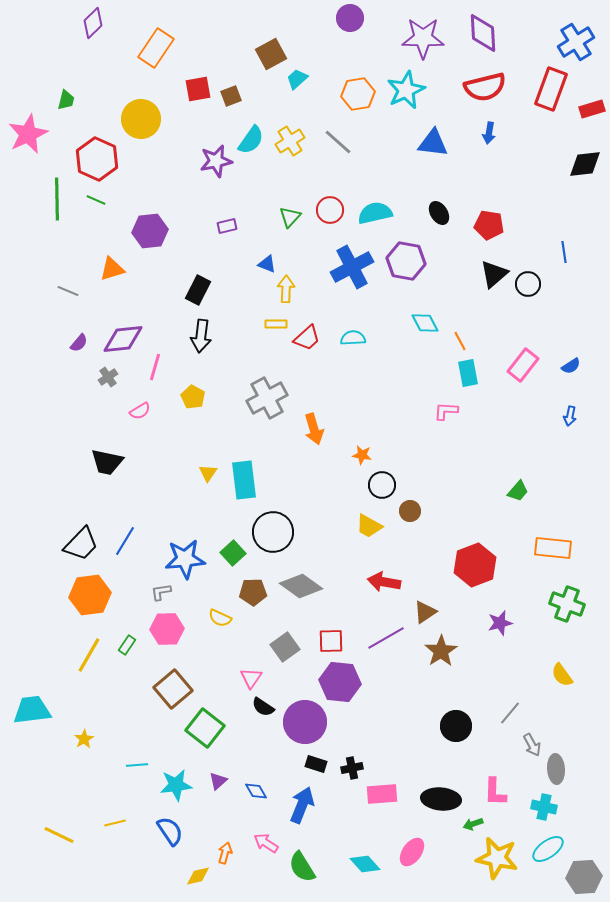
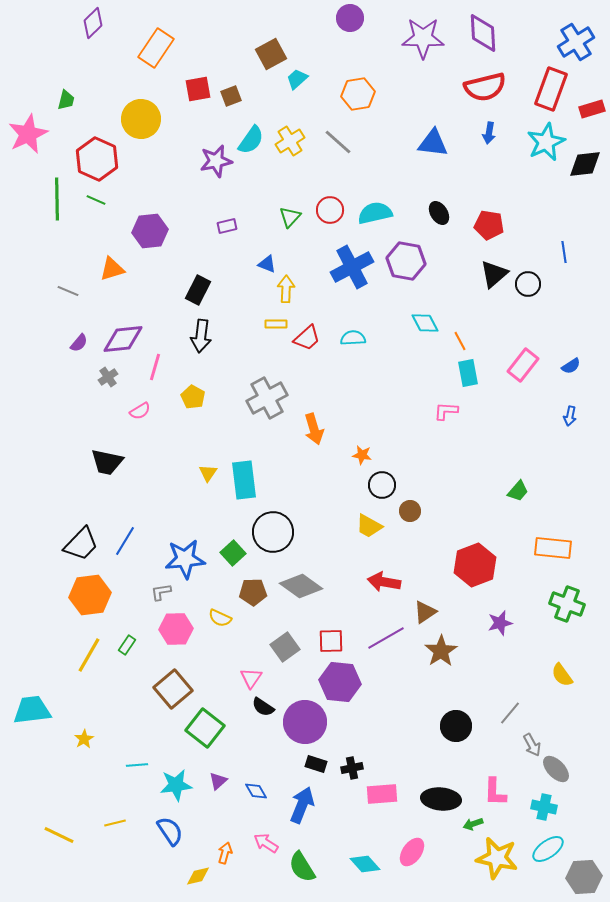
cyan star at (406, 90): moved 140 px right, 52 px down
pink hexagon at (167, 629): moved 9 px right
gray ellipse at (556, 769): rotated 40 degrees counterclockwise
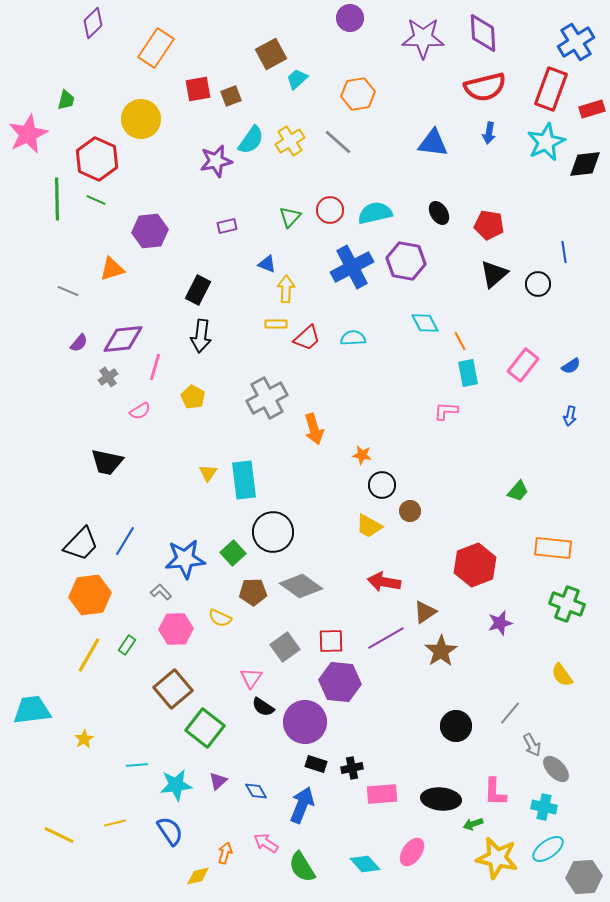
black circle at (528, 284): moved 10 px right
gray L-shape at (161, 592): rotated 55 degrees clockwise
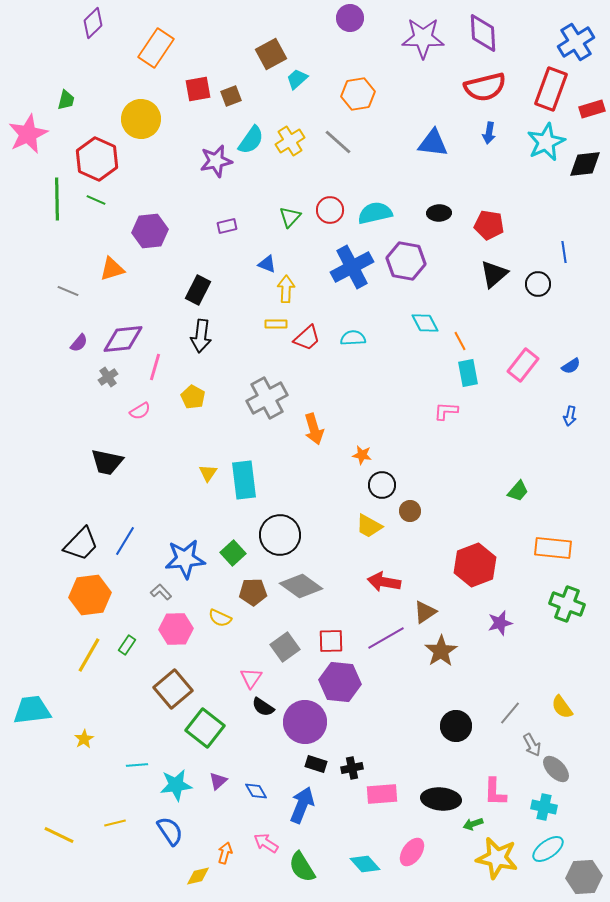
black ellipse at (439, 213): rotated 60 degrees counterclockwise
black circle at (273, 532): moved 7 px right, 3 px down
yellow semicircle at (562, 675): moved 32 px down
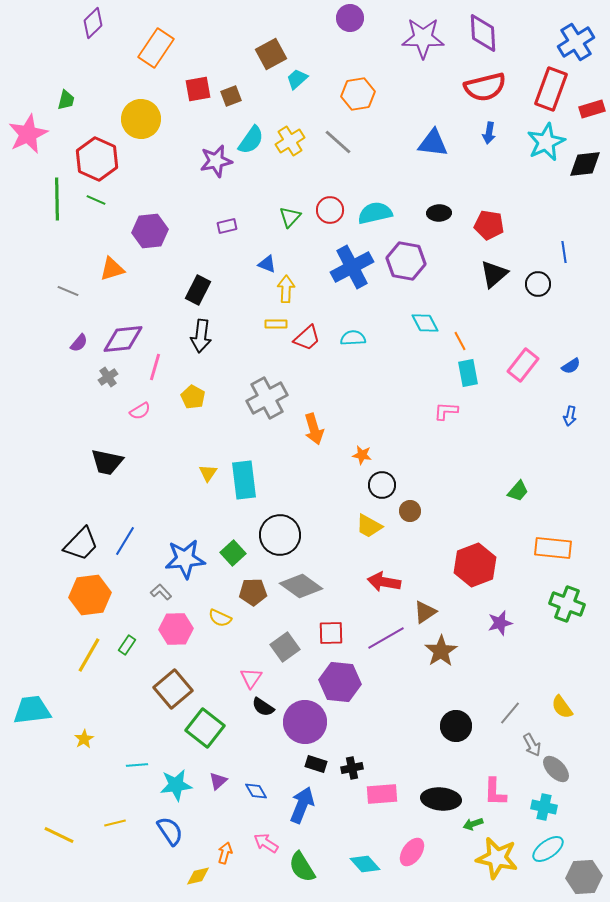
red square at (331, 641): moved 8 px up
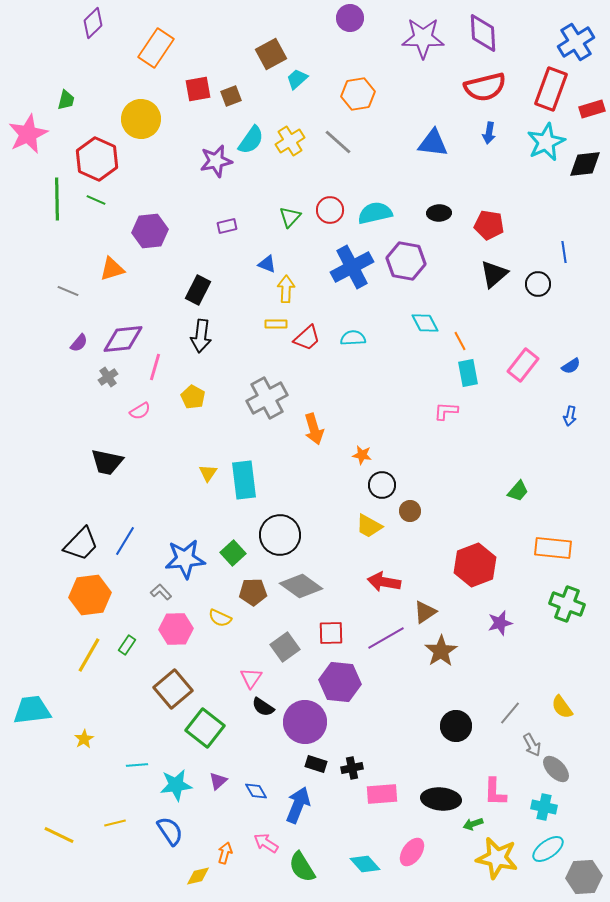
blue arrow at (302, 805): moved 4 px left
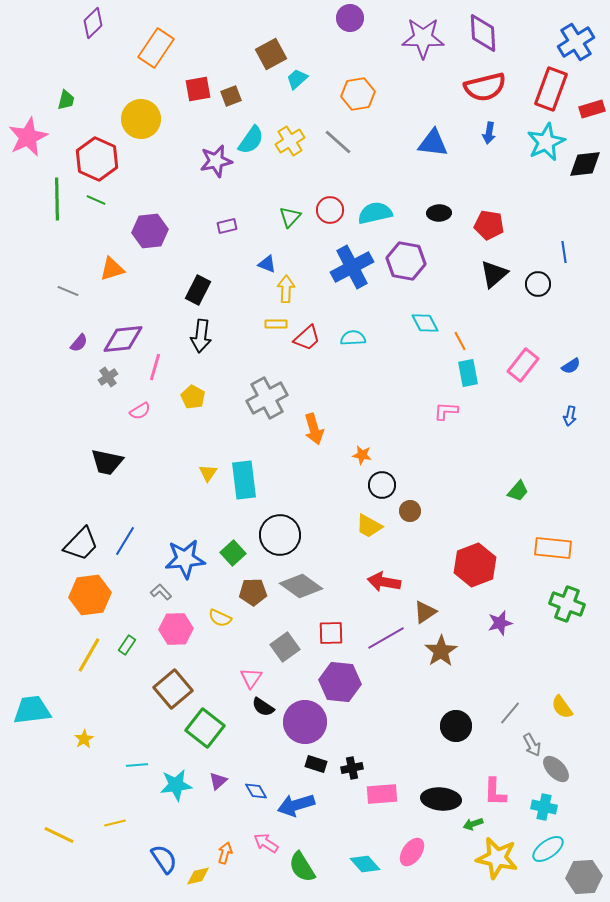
pink star at (28, 134): moved 3 px down
blue arrow at (298, 805): moved 2 px left; rotated 129 degrees counterclockwise
blue semicircle at (170, 831): moved 6 px left, 28 px down
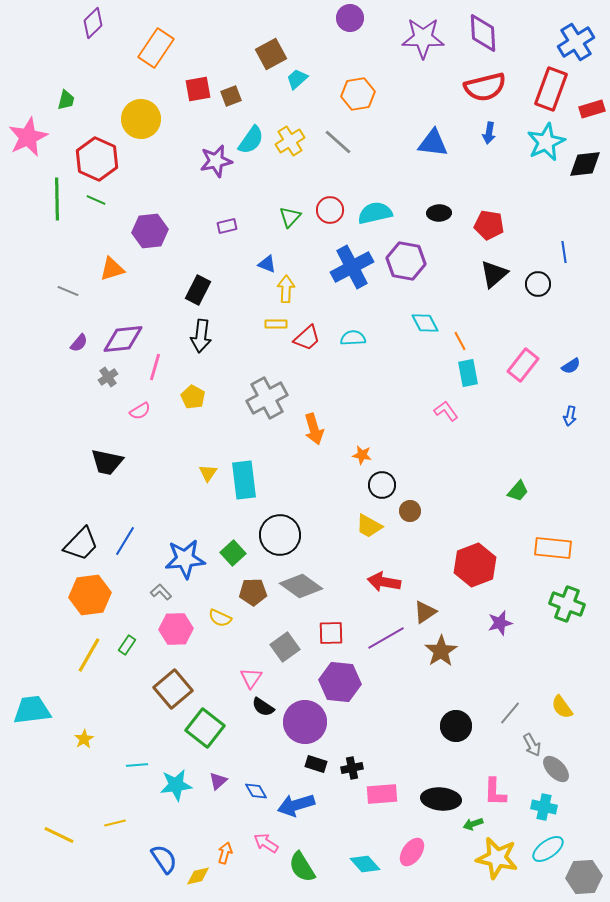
pink L-shape at (446, 411): rotated 50 degrees clockwise
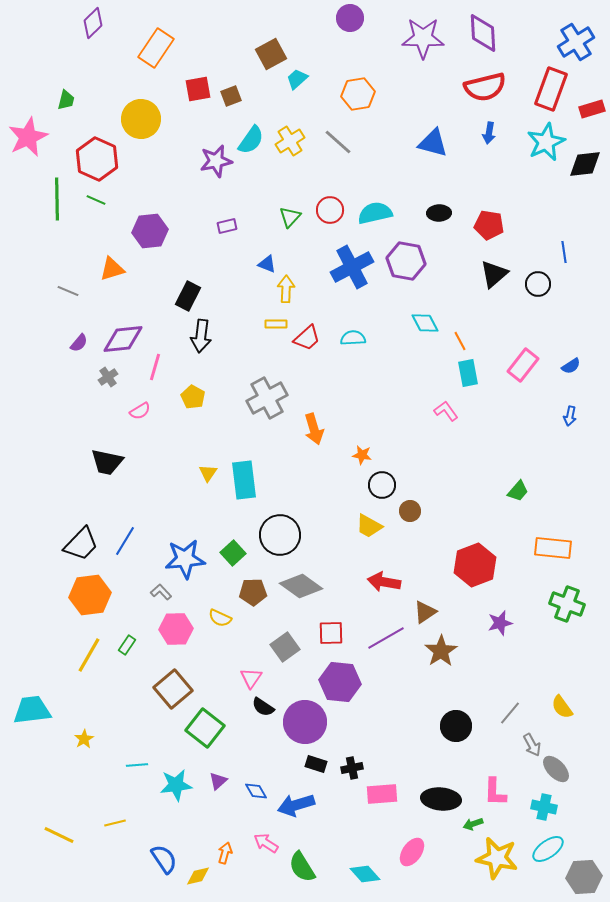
blue triangle at (433, 143): rotated 8 degrees clockwise
black rectangle at (198, 290): moved 10 px left, 6 px down
cyan diamond at (365, 864): moved 10 px down
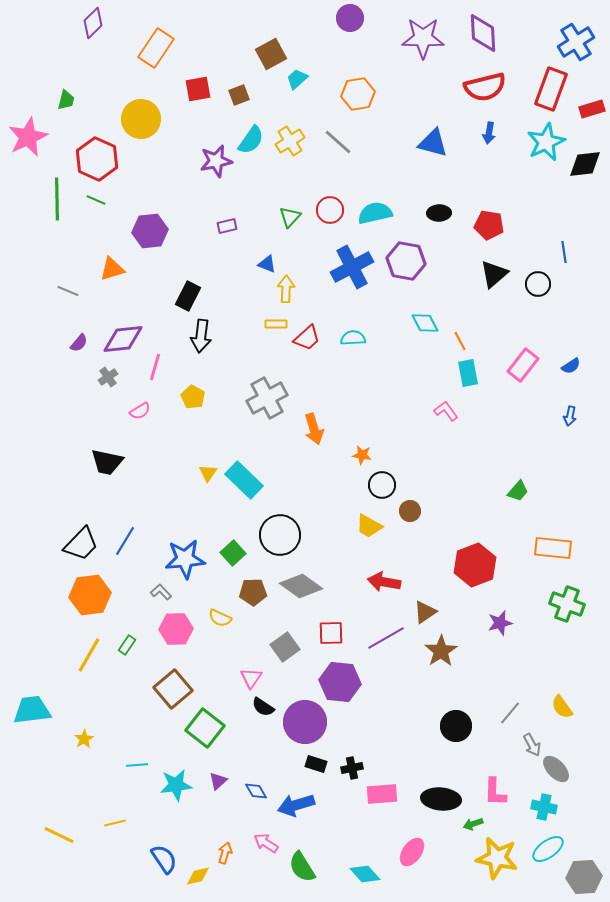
brown square at (231, 96): moved 8 px right, 1 px up
cyan rectangle at (244, 480): rotated 39 degrees counterclockwise
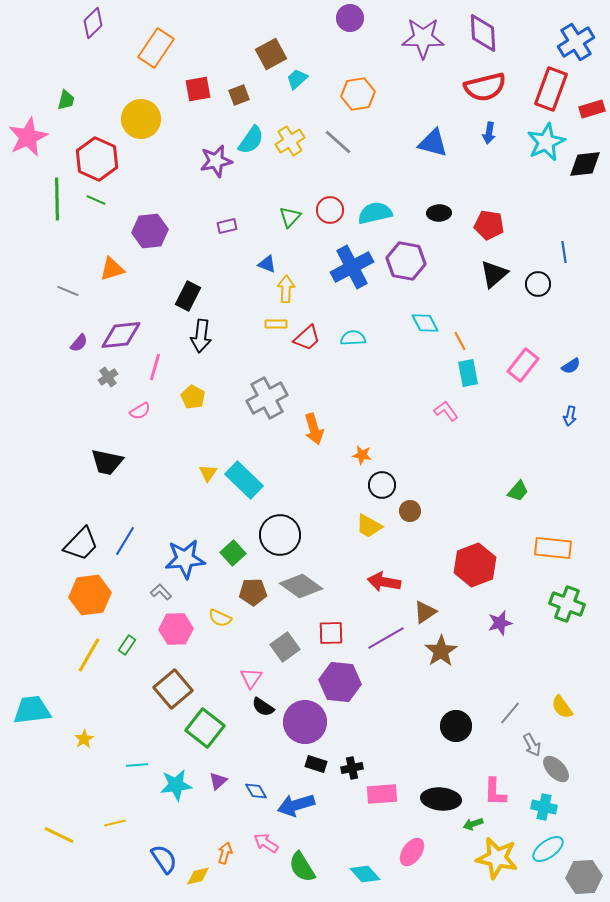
purple diamond at (123, 339): moved 2 px left, 4 px up
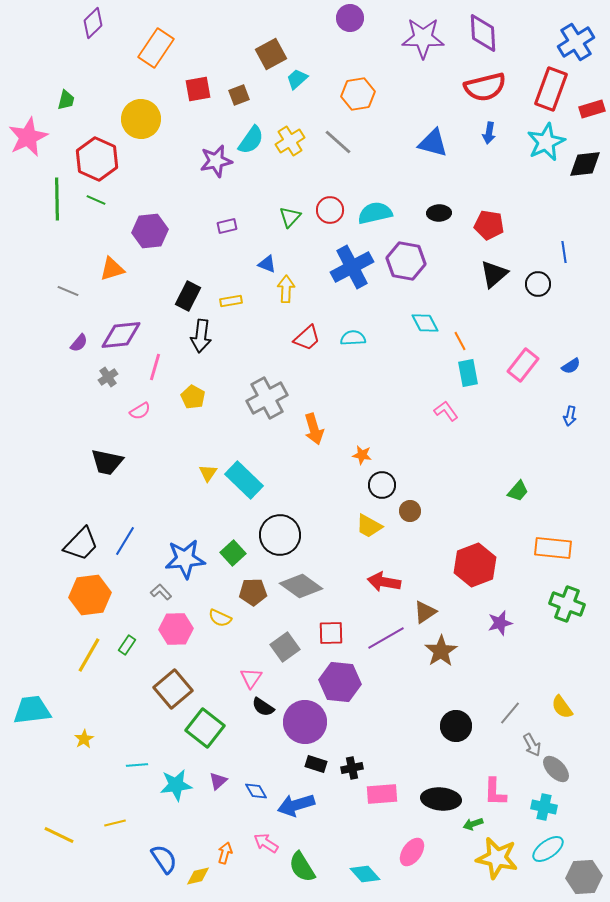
yellow rectangle at (276, 324): moved 45 px left, 23 px up; rotated 10 degrees counterclockwise
